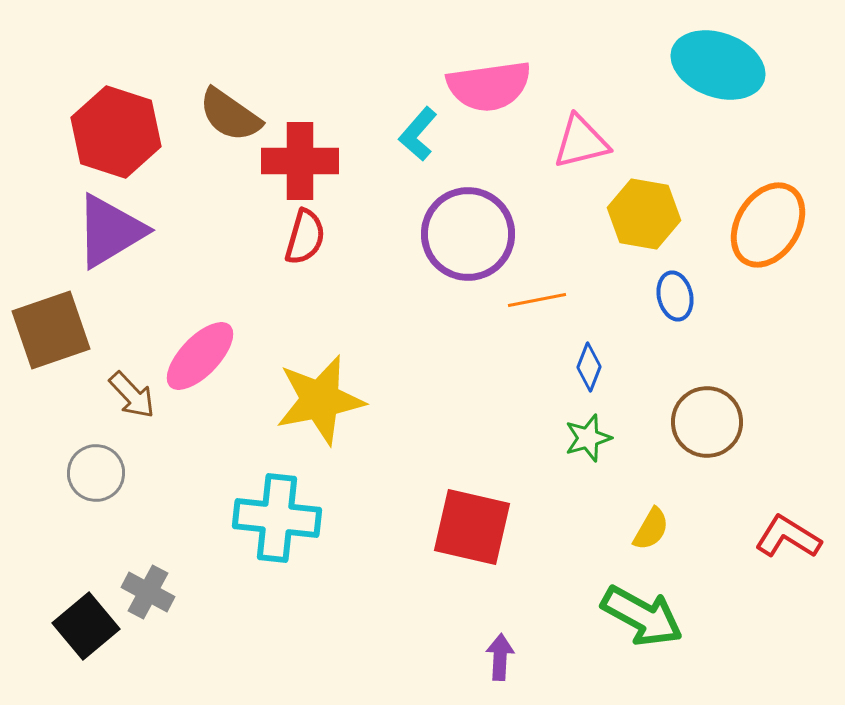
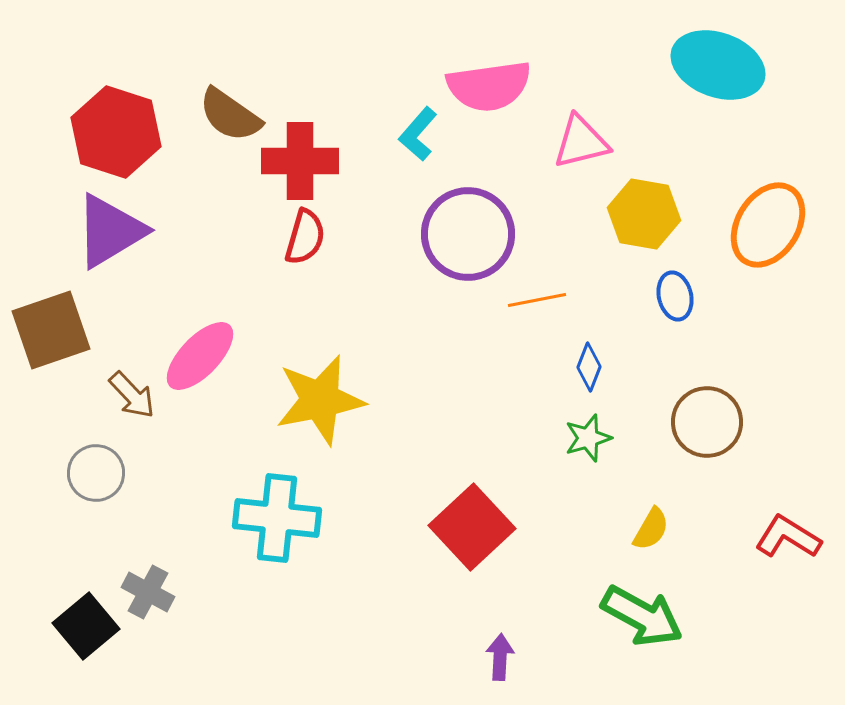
red square: rotated 34 degrees clockwise
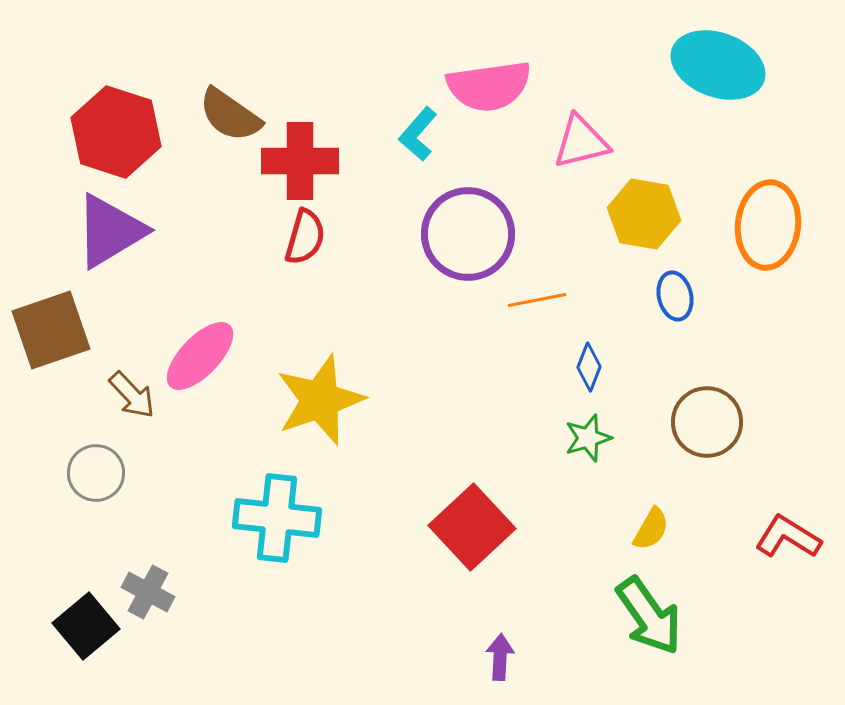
orange ellipse: rotated 26 degrees counterclockwise
yellow star: rotated 8 degrees counterclockwise
green arrow: moved 7 px right; rotated 26 degrees clockwise
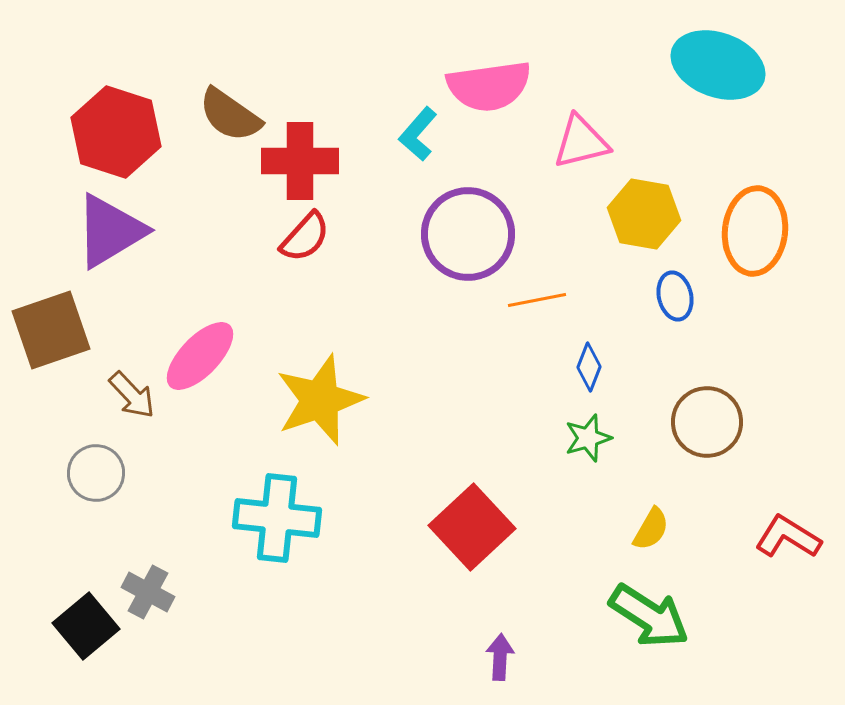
orange ellipse: moved 13 px left, 6 px down
red semicircle: rotated 26 degrees clockwise
green arrow: rotated 22 degrees counterclockwise
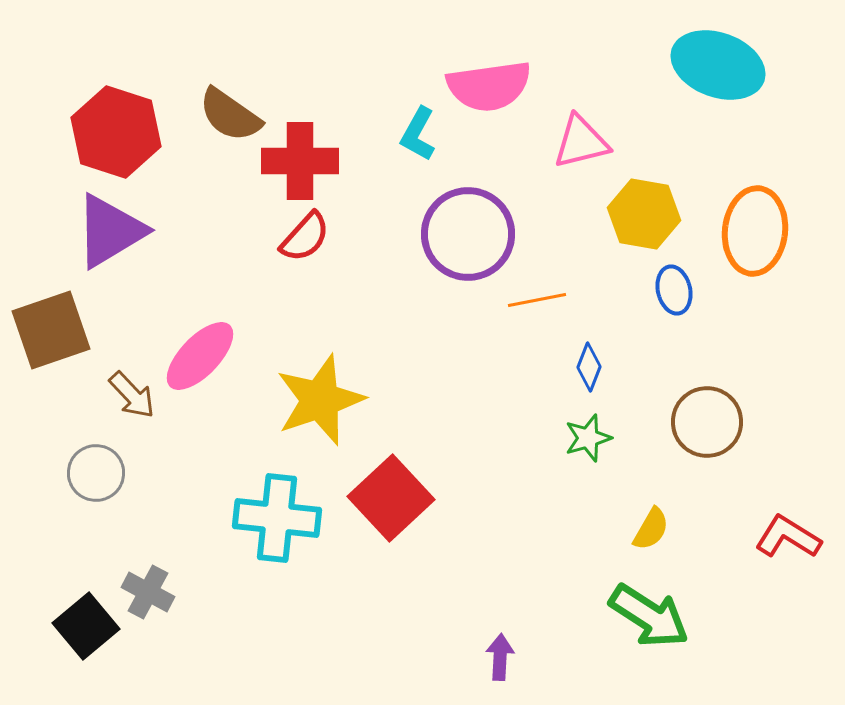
cyan L-shape: rotated 12 degrees counterclockwise
blue ellipse: moved 1 px left, 6 px up
red square: moved 81 px left, 29 px up
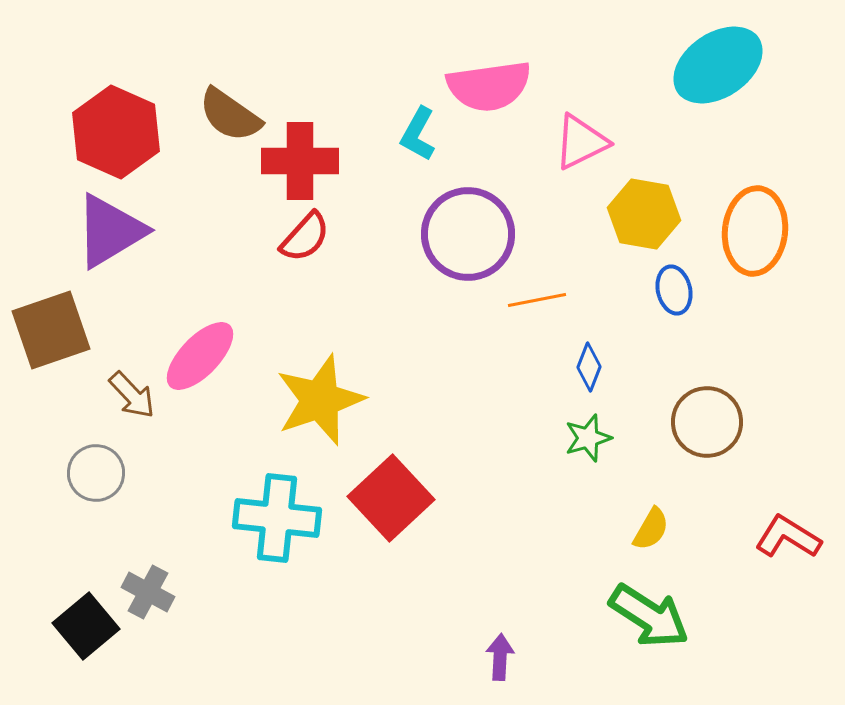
cyan ellipse: rotated 54 degrees counterclockwise
red hexagon: rotated 6 degrees clockwise
pink triangle: rotated 12 degrees counterclockwise
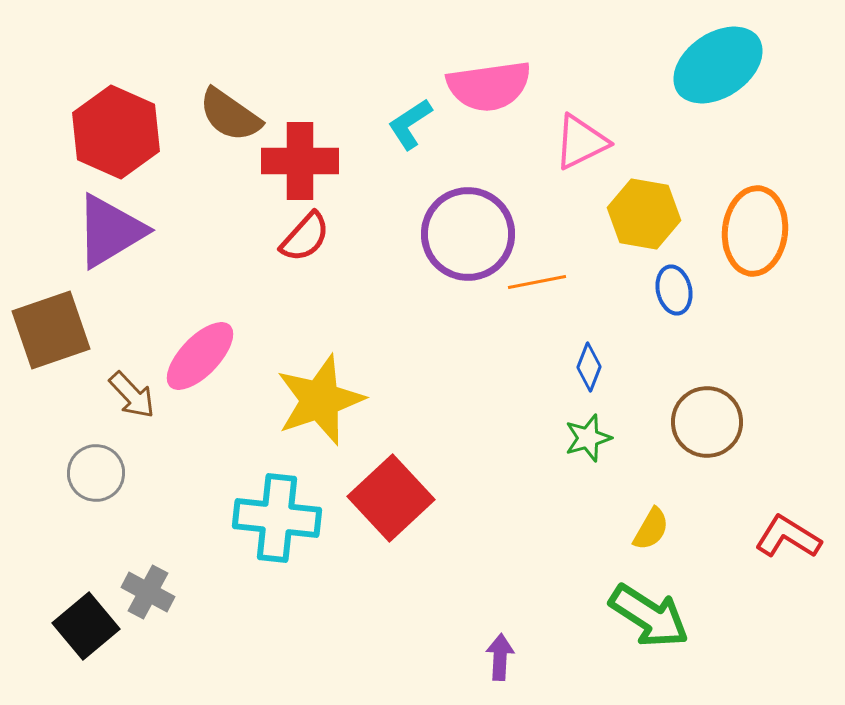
cyan L-shape: moved 8 px left, 10 px up; rotated 28 degrees clockwise
orange line: moved 18 px up
